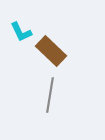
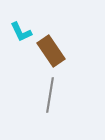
brown rectangle: rotated 12 degrees clockwise
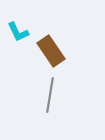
cyan L-shape: moved 3 px left
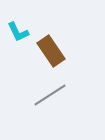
gray line: rotated 48 degrees clockwise
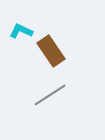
cyan L-shape: moved 3 px right, 1 px up; rotated 140 degrees clockwise
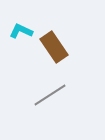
brown rectangle: moved 3 px right, 4 px up
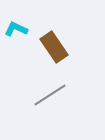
cyan L-shape: moved 5 px left, 2 px up
